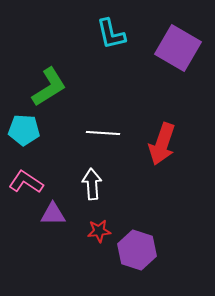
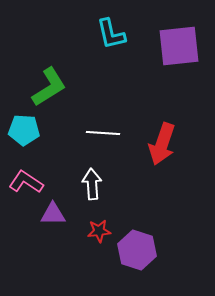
purple square: moved 1 px right, 2 px up; rotated 36 degrees counterclockwise
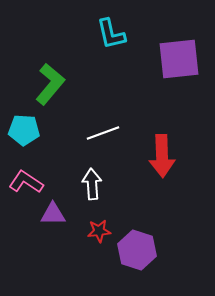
purple square: moved 13 px down
green L-shape: moved 1 px right, 3 px up; rotated 18 degrees counterclockwise
white line: rotated 24 degrees counterclockwise
red arrow: moved 12 px down; rotated 21 degrees counterclockwise
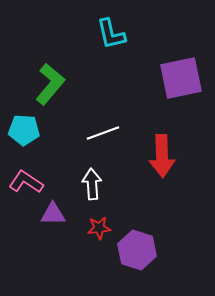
purple square: moved 2 px right, 19 px down; rotated 6 degrees counterclockwise
red star: moved 3 px up
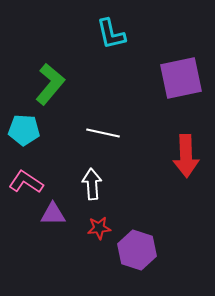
white line: rotated 32 degrees clockwise
red arrow: moved 24 px right
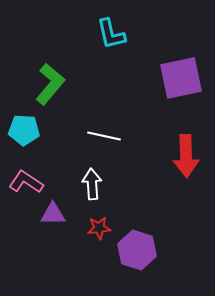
white line: moved 1 px right, 3 px down
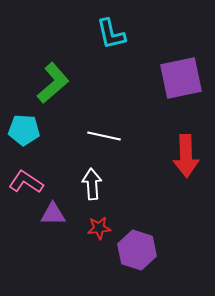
green L-shape: moved 3 px right, 1 px up; rotated 9 degrees clockwise
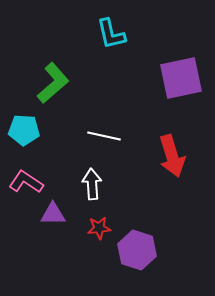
red arrow: moved 14 px left; rotated 15 degrees counterclockwise
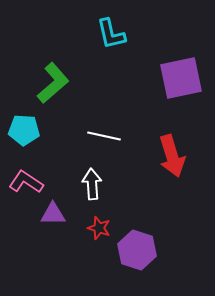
red star: rotated 25 degrees clockwise
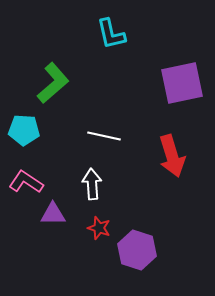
purple square: moved 1 px right, 5 px down
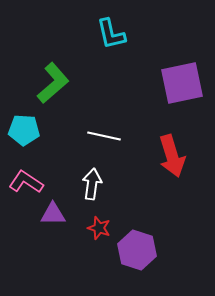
white arrow: rotated 12 degrees clockwise
